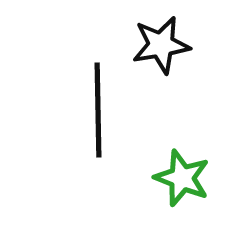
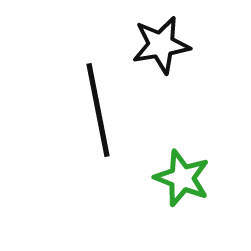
black line: rotated 10 degrees counterclockwise
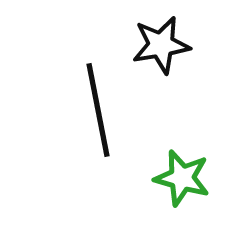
green star: rotated 6 degrees counterclockwise
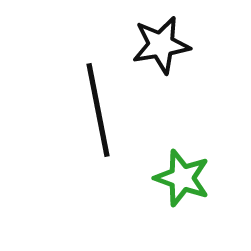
green star: rotated 4 degrees clockwise
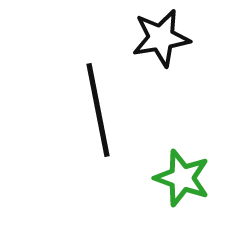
black star: moved 7 px up
